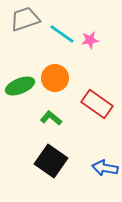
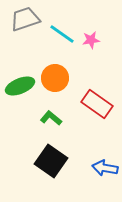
pink star: moved 1 px right
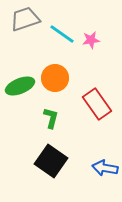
red rectangle: rotated 20 degrees clockwise
green L-shape: rotated 65 degrees clockwise
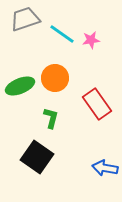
black square: moved 14 px left, 4 px up
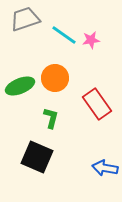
cyan line: moved 2 px right, 1 px down
black square: rotated 12 degrees counterclockwise
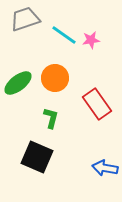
green ellipse: moved 2 px left, 3 px up; rotated 16 degrees counterclockwise
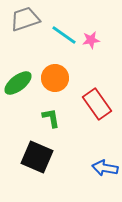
green L-shape: rotated 25 degrees counterclockwise
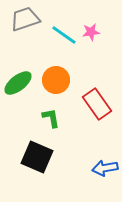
pink star: moved 8 px up
orange circle: moved 1 px right, 2 px down
blue arrow: rotated 20 degrees counterclockwise
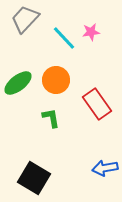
gray trapezoid: rotated 28 degrees counterclockwise
cyan line: moved 3 px down; rotated 12 degrees clockwise
black square: moved 3 px left, 21 px down; rotated 8 degrees clockwise
